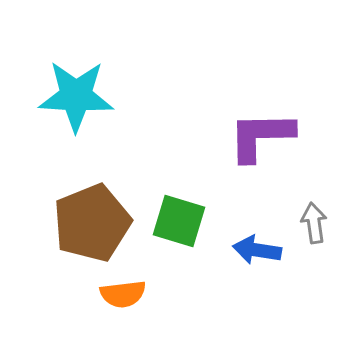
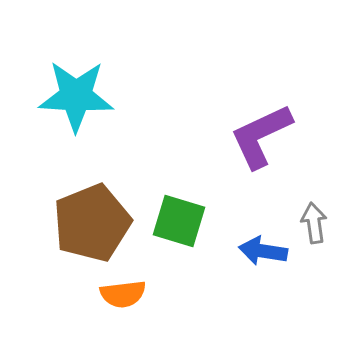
purple L-shape: rotated 24 degrees counterclockwise
blue arrow: moved 6 px right, 1 px down
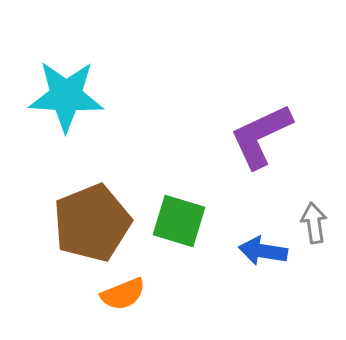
cyan star: moved 10 px left
orange semicircle: rotated 15 degrees counterclockwise
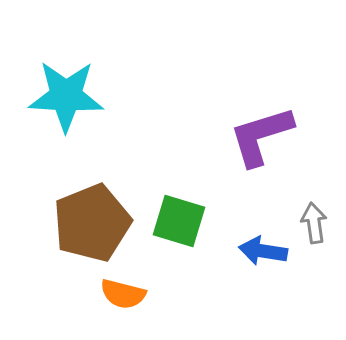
purple L-shape: rotated 8 degrees clockwise
orange semicircle: rotated 36 degrees clockwise
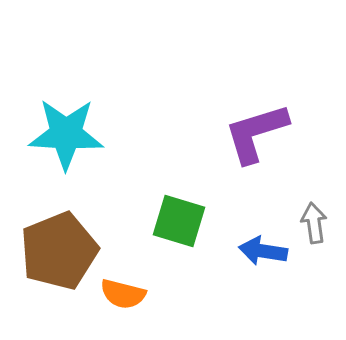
cyan star: moved 38 px down
purple L-shape: moved 5 px left, 3 px up
brown pentagon: moved 33 px left, 28 px down
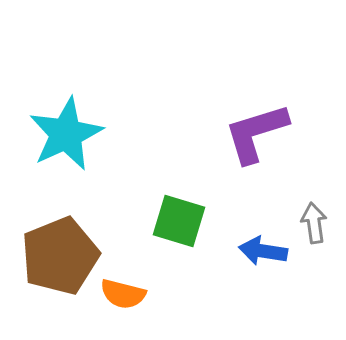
cyan star: rotated 28 degrees counterclockwise
brown pentagon: moved 1 px right, 5 px down
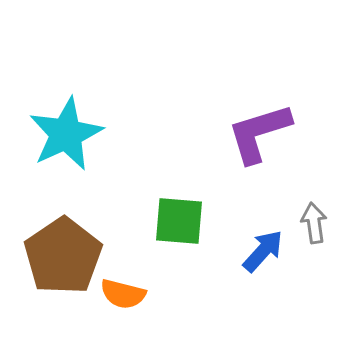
purple L-shape: moved 3 px right
green square: rotated 12 degrees counterclockwise
blue arrow: rotated 123 degrees clockwise
brown pentagon: moved 3 px right; rotated 12 degrees counterclockwise
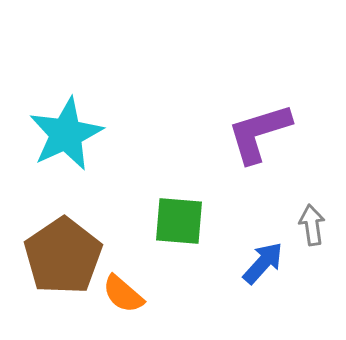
gray arrow: moved 2 px left, 2 px down
blue arrow: moved 12 px down
orange semicircle: rotated 27 degrees clockwise
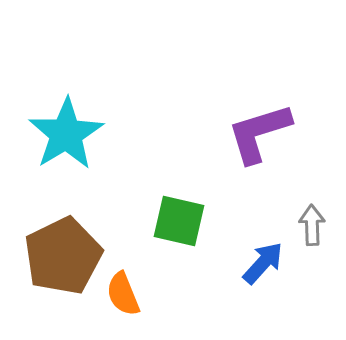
cyan star: rotated 6 degrees counterclockwise
green square: rotated 8 degrees clockwise
gray arrow: rotated 6 degrees clockwise
brown pentagon: rotated 8 degrees clockwise
orange semicircle: rotated 27 degrees clockwise
